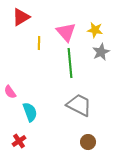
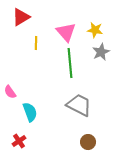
yellow line: moved 3 px left
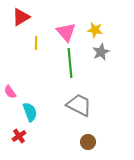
red cross: moved 5 px up
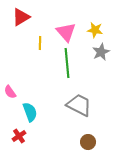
yellow line: moved 4 px right
green line: moved 3 px left
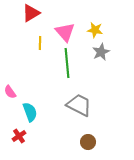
red triangle: moved 10 px right, 4 px up
pink triangle: moved 1 px left
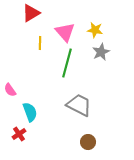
green line: rotated 20 degrees clockwise
pink semicircle: moved 2 px up
red cross: moved 2 px up
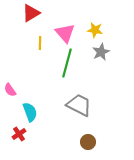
pink triangle: moved 1 px down
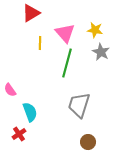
gray star: rotated 18 degrees counterclockwise
gray trapezoid: rotated 100 degrees counterclockwise
